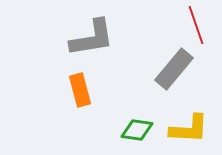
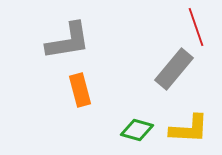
red line: moved 2 px down
gray L-shape: moved 24 px left, 3 px down
green diamond: rotated 8 degrees clockwise
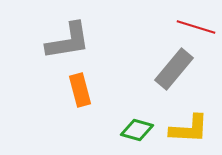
red line: rotated 54 degrees counterclockwise
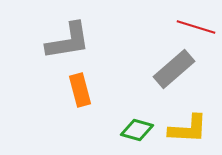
gray rectangle: rotated 9 degrees clockwise
yellow L-shape: moved 1 px left
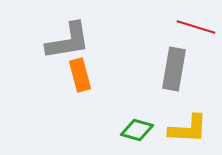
gray rectangle: rotated 39 degrees counterclockwise
orange rectangle: moved 15 px up
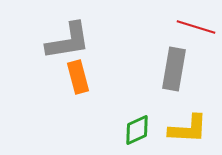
orange rectangle: moved 2 px left, 2 px down
green diamond: rotated 40 degrees counterclockwise
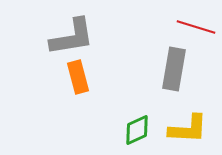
gray L-shape: moved 4 px right, 4 px up
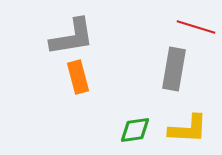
green diamond: moved 2 px left; rotated 16 degrees clockwise
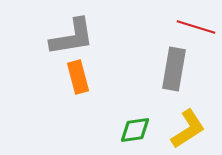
yellow L-shape: rotated 36 degrees counterclockwise
